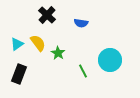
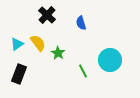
blue semicircle: rotated 64 degrees clockwise
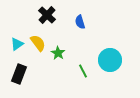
blue semicircle: moved 1 px left, 1 px up
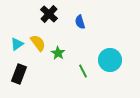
black cross: moved 2 px right, 1 px up
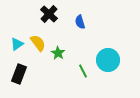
cyan circle: moved 2 px left
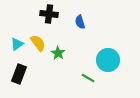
black cross: rotated 36 degrees counterclockwise
green line: moved 5 px right, 7 px down; rotated 32 degrees counterclockwise
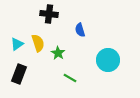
blue semicircle: moved 8 px down
yellow semicircle: rotated 18 degrees clockwise
green line: moved 18 px left
